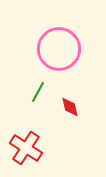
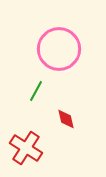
green line: moved 2 px left, 1 px up
red diamond: moved 4 px left, 12 px down
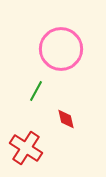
pink circle: moved 2 px right
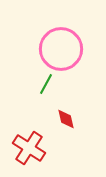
green line: moved 10 px right, 7 px up
red cross: moved 3 px right
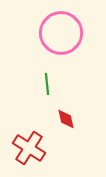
pink circle: moved 16 px up
green line: moved 1 px right; rotated 35 degrees counterclockwise
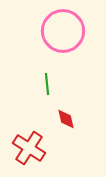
pink circle: moved 2 px right, 2 px up
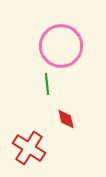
pink circle: moved 2 px left, 15 px down
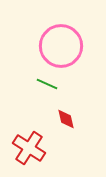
green line: rotated 60 degrees counterclockwise
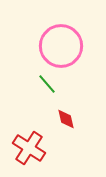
green line: rotated 25 degrees clockwise
